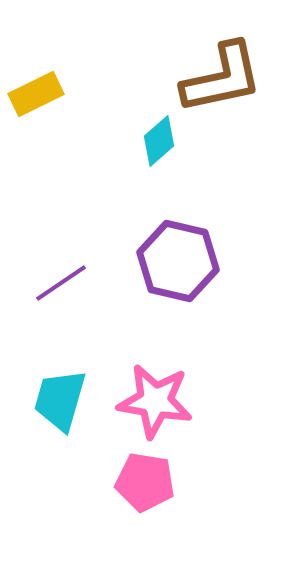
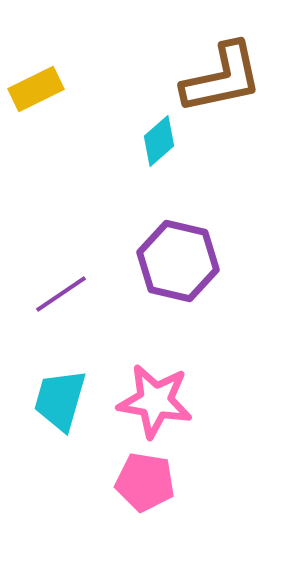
yellow rectangle: moved 5 px up
purple line: moved 11 px down
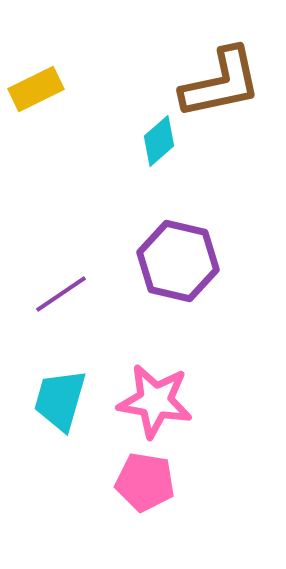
brown L-shape: moved 1 px left, 5 px down
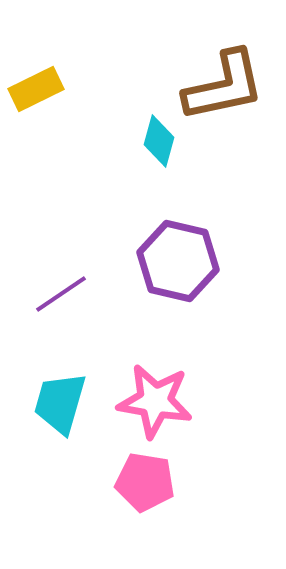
brown L-shape: moved 3 px right, 3 px down
cyan diamond: rotated 33 degrees counterclockwise
cyan trapezoid: moved 3 px down
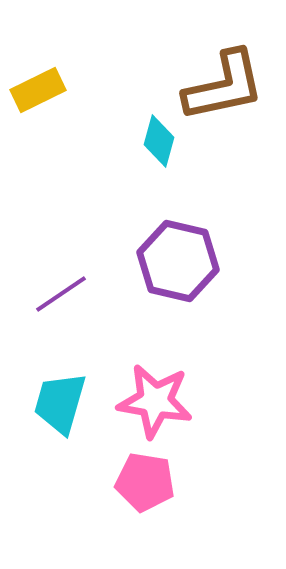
yellow rectangle: moved 2 px right, 1 px down
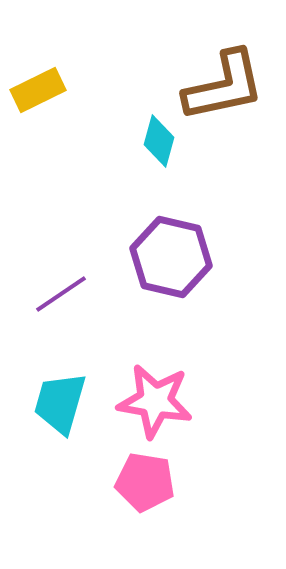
purple hexagon: moved 7 px left, 4 px up
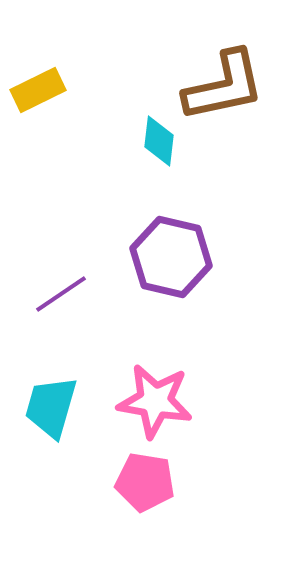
cyan diamond: rotated 9 degrees counterclockwise
cyan trapezoid: moved 9 px left, 4 px down
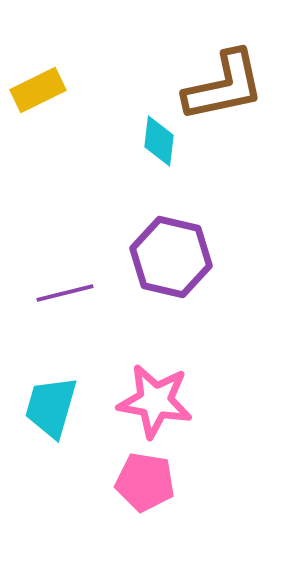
purple line: moved 4 px right, 1 px up; rotated 20 degrees clockwise
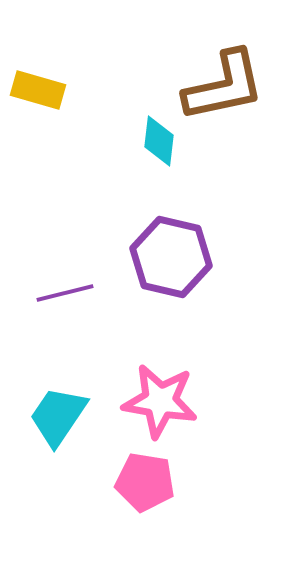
yellow rectangle: rotated 42 degrees clockwise
pink star: moved 5 px right
cyan trapezoid: moved 7 px right, 9 px down; rotated 18 degrees clockwise
